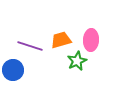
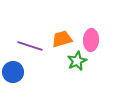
orange trapezoid: moved 1 px right, 1 px up
blue circle: moved 2 px down
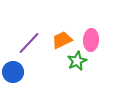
orange trapezoid: moved 1 px down; rotated 10 degrees counterclockwise
purple line: moved 1 px left, 3 px up; rotated 65 degrees counterclockwise
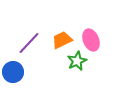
pink ellipse: rotated 25 degrees counterclockwise
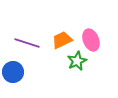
purple line: moved 2 px left; rotated 65 degrees clockwise
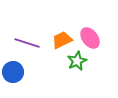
pink ellipse: moved 1 px left, 2 px up; rotated 15 degrees counterclockwise
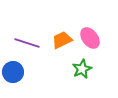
green star: moved 5 px right, 8 px down
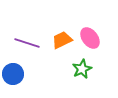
blue circle: moved 2 px down
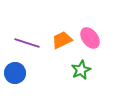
green star: moved 1 px left, 1 px down
blue circle: moved 2 px right, 1 px up
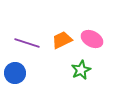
pink ellipse: moved 2 px right, 1 px down; rotated 25 degrees counterclockwise
